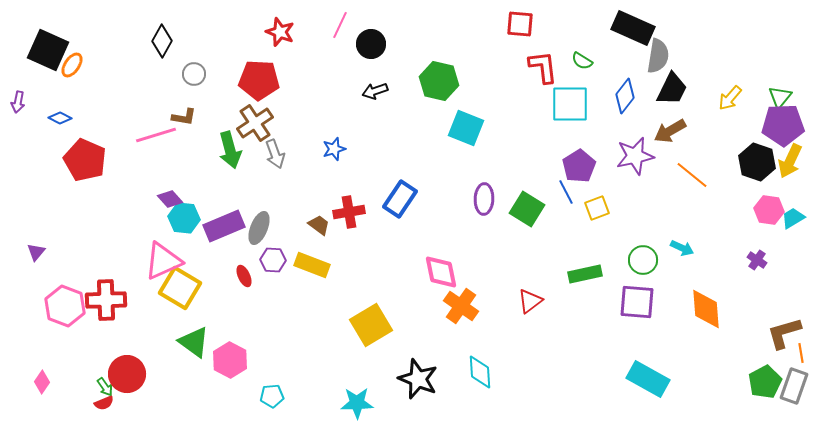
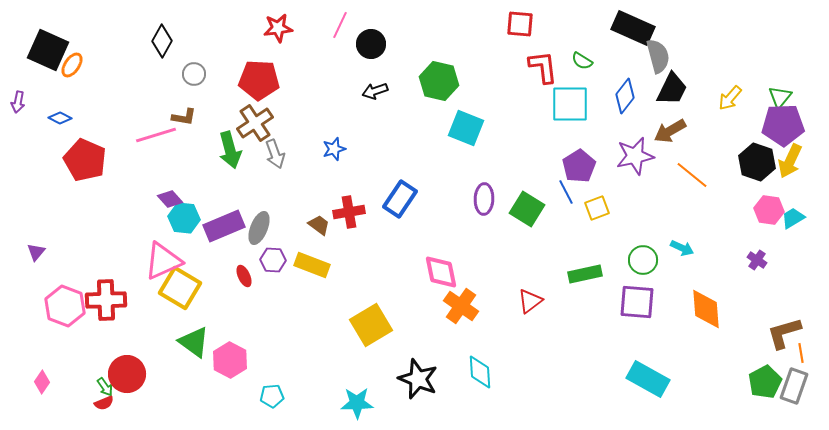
red star at (280, 32): moved 2 px left, 4 px up; rotated 28 degrees counterclockwise
gray semicircle at (658, 56): rotated 24 degrees counterclockwise
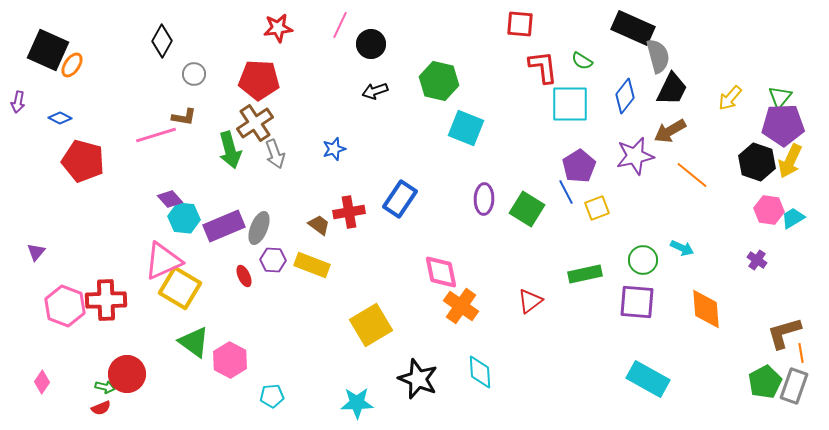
red pentagon at (85, 160): moved 2 px left, 1 px down; rotated 9 degrees counterclockwise
green arrow at (105, 387): rotated 42 degrees counterclockwise
red semicircle at (104, 403): moved 3 px left, 5 px down
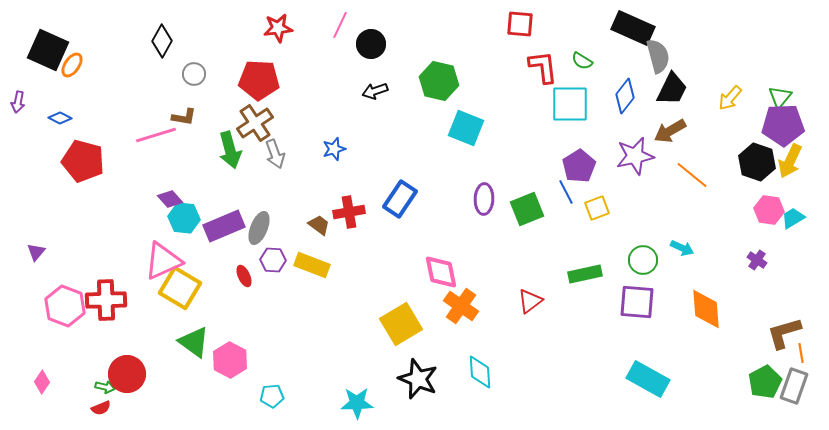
green square at (527, 209): rotated 36 degrees clockwise
yellow square at (371, 325): moved 30 px right, 1 px up
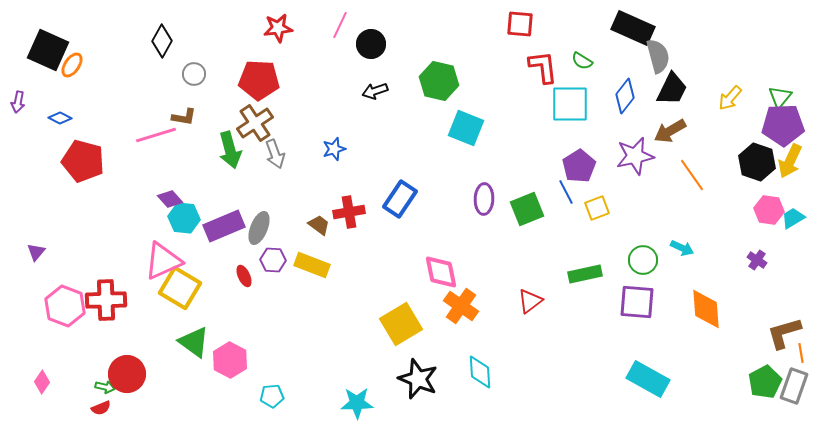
orange line at (692, 175): rotated 16 degrees clockwise
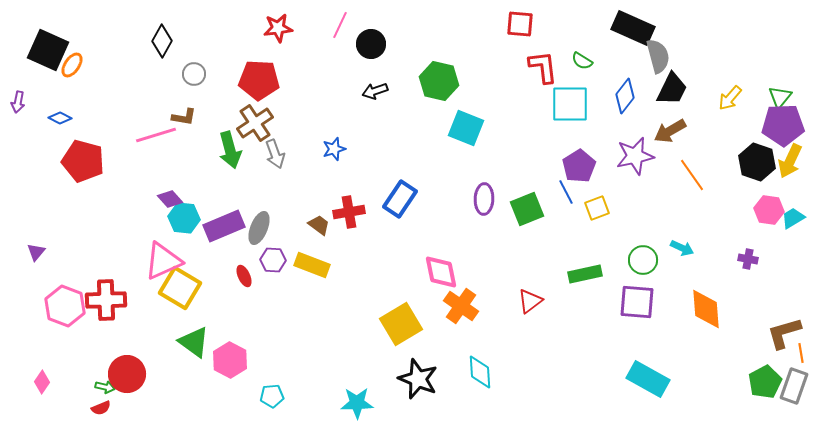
purple cross at (757, 260): moved 9 px left, 1 px up; rotated 24 degrees counterclockwise
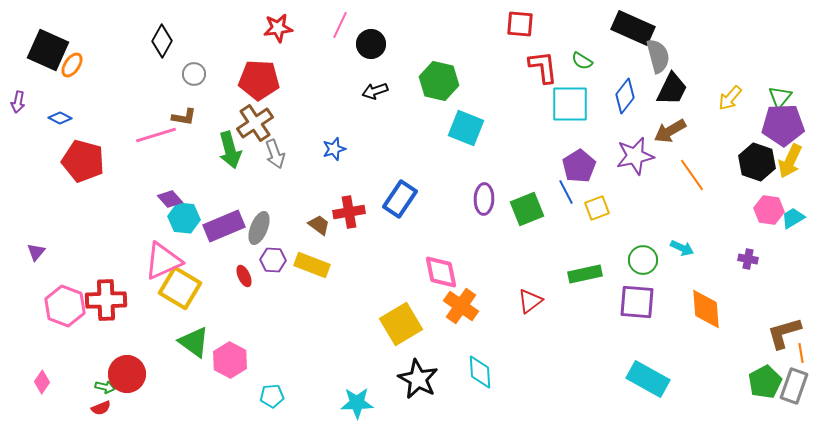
black star at (418, 379): rotated 6 degrees clockwise
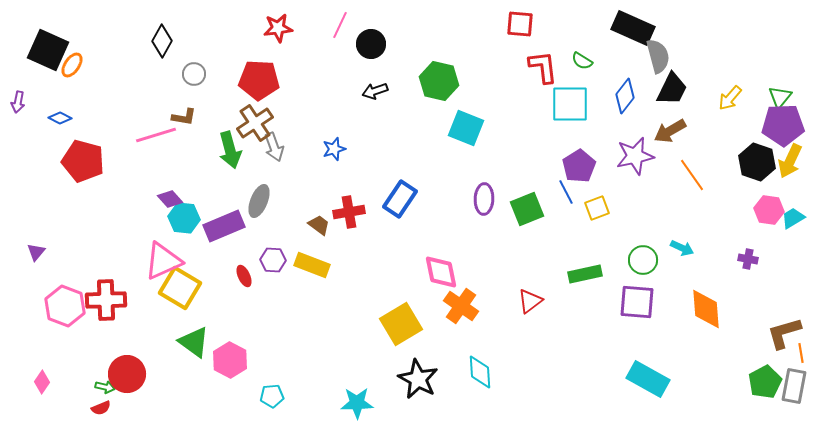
gray arrow at (275, 154): moved 1 px left, 7 px up
gray ellipse at (259, 228): moved 27 px up
gray rectangle at (794, 386): rotated 8 degrees counterclockwise
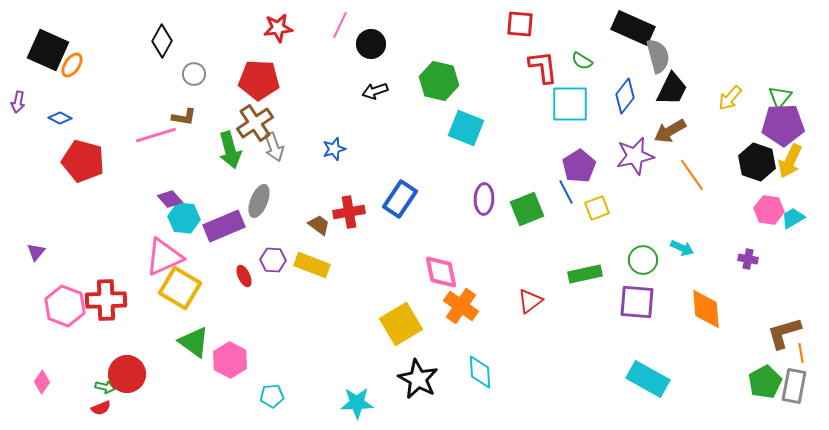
pink triangle at (163, 261): moved 1 px right, 4 px up
